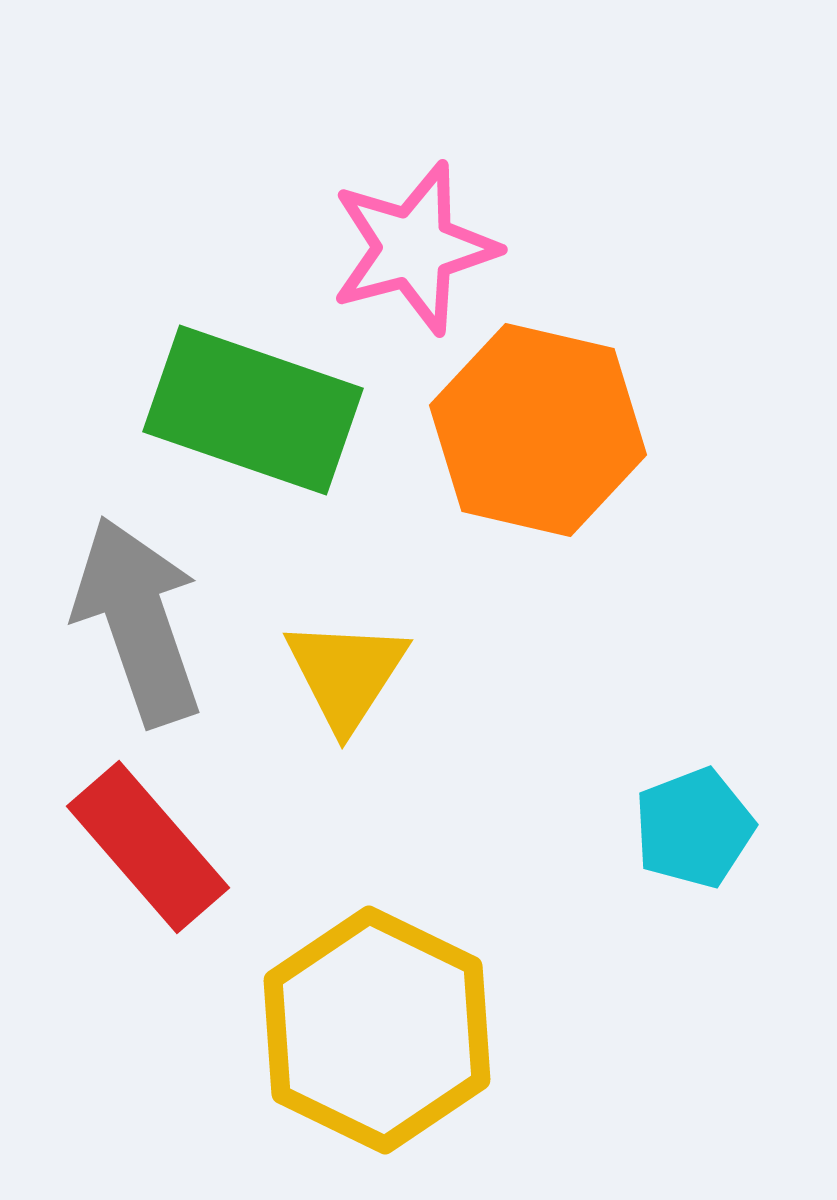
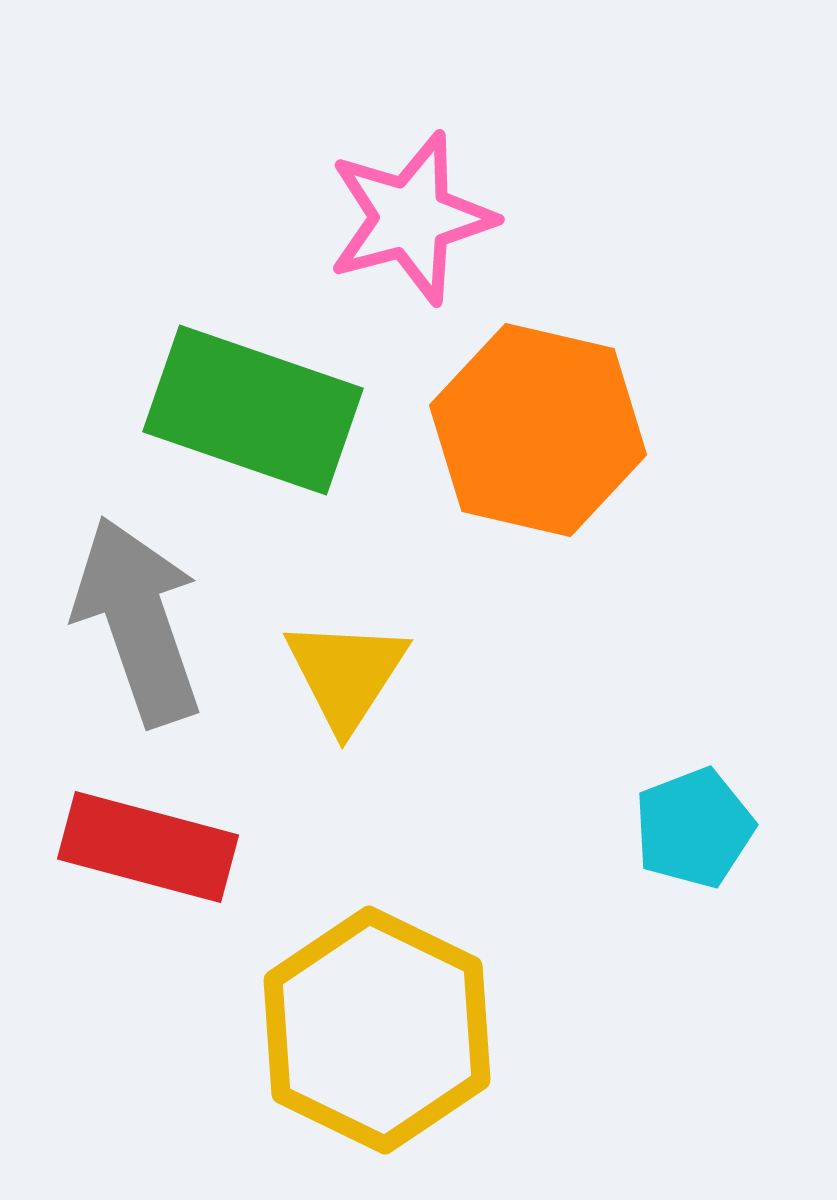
pink star: moved 3 px left, 30 px up
red rectangle: rotated 34 degrees counterclockwise
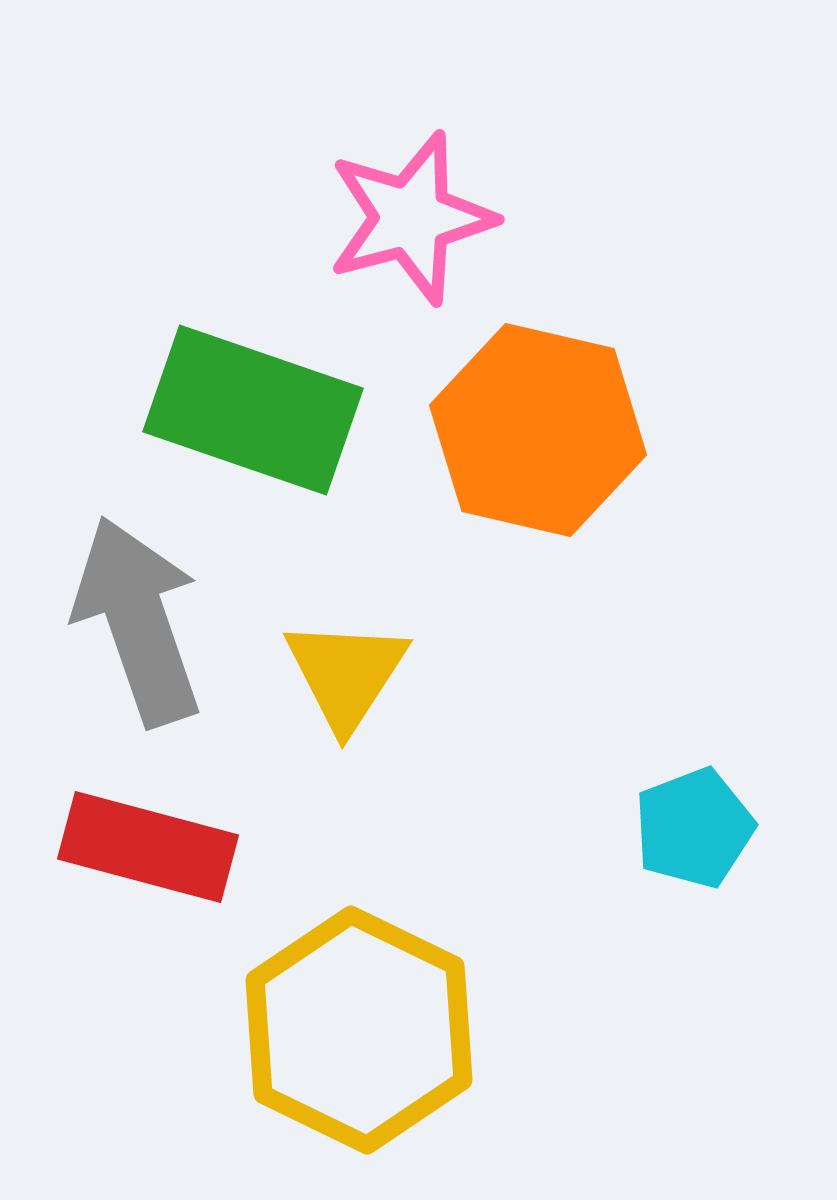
yellow hexagon: moved 18 px left
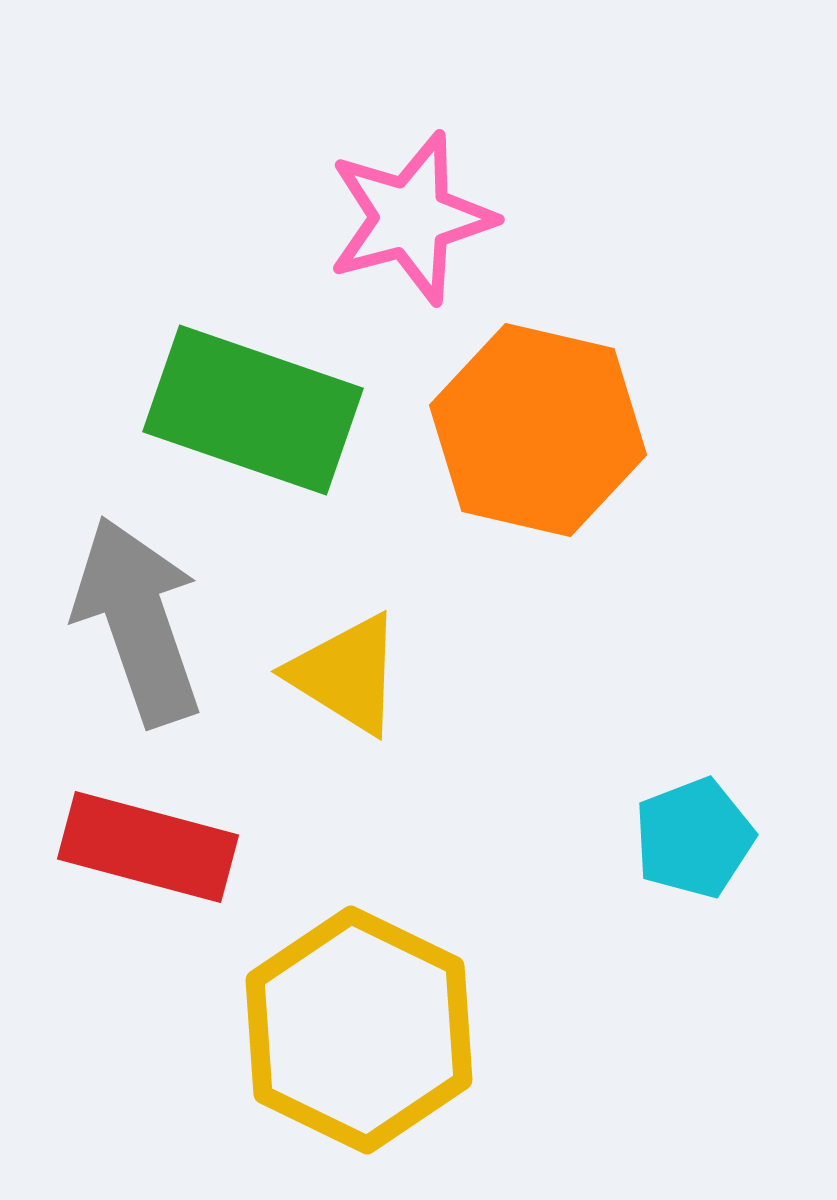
yellow triangle: rotated 31 degrees counterclockwise
cyan pentagon: moved 10 px down
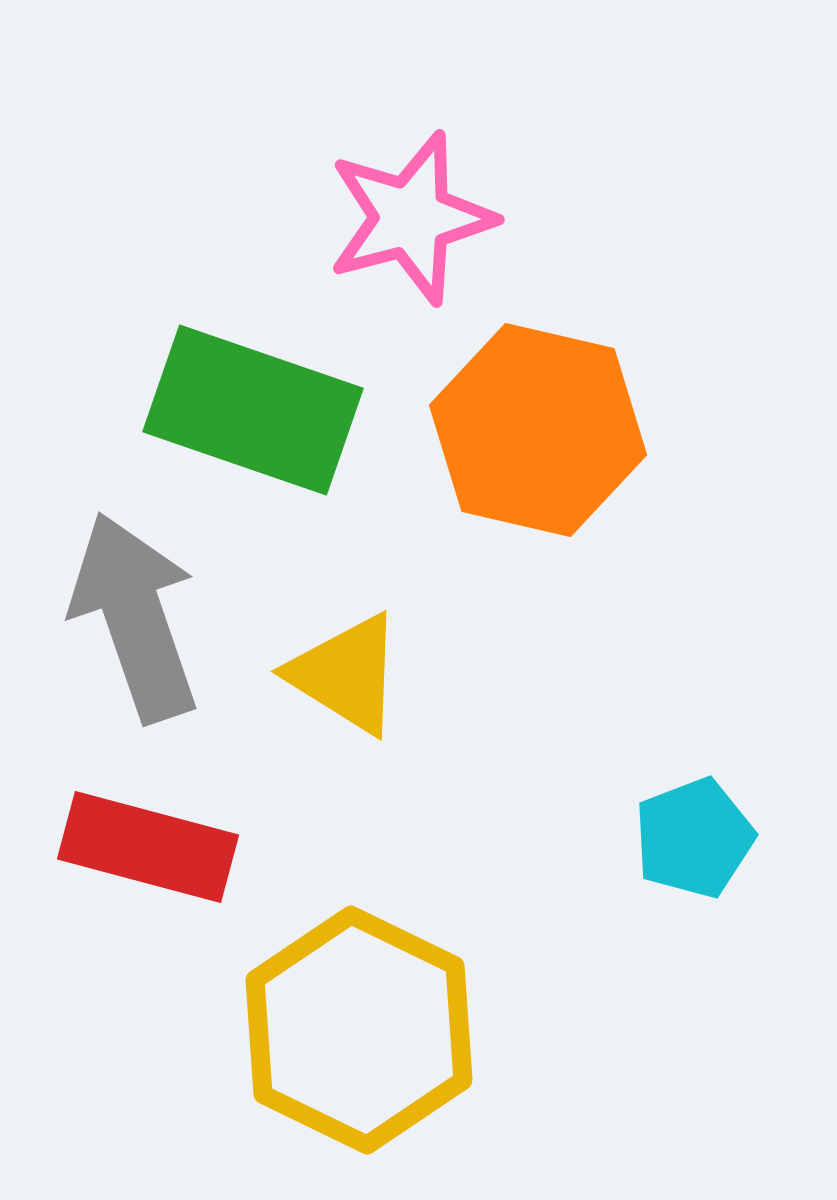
gray arrow: moved 3 px left, 4 px up
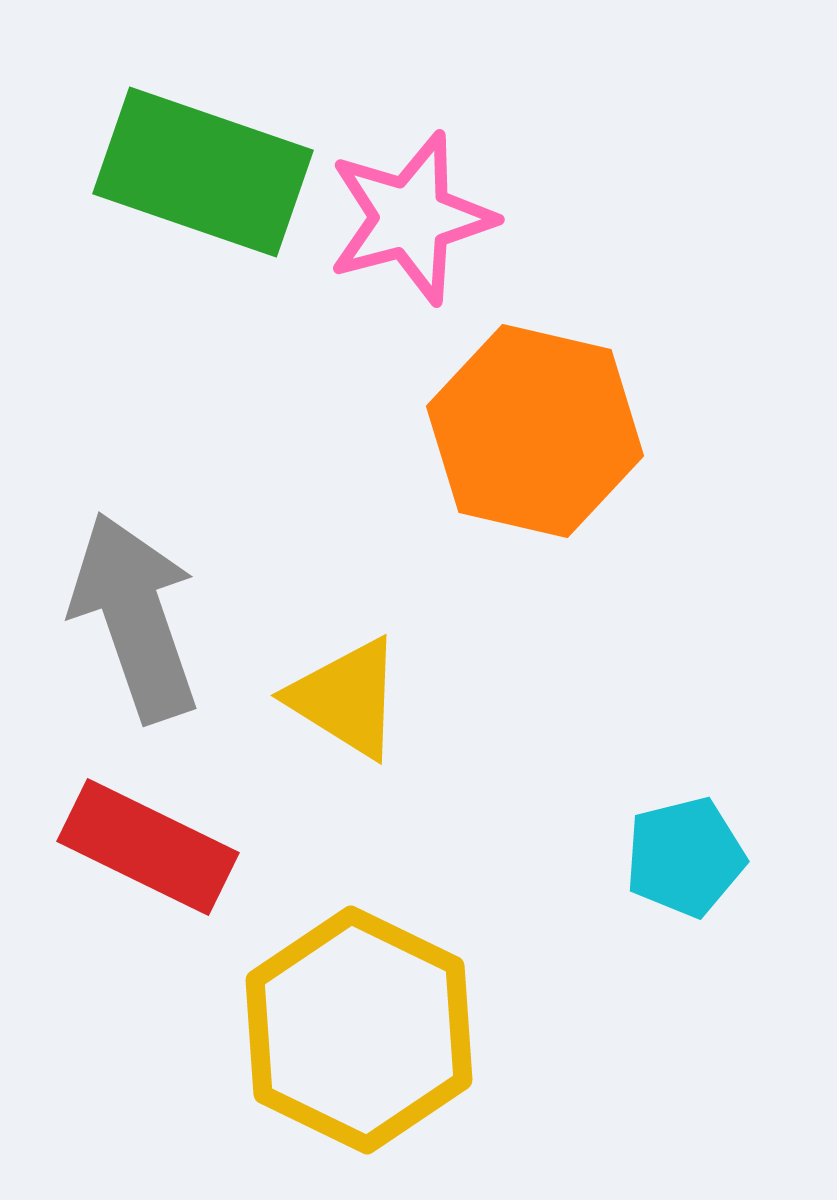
green rectangle: moved 50 px left, 238 px up
orange hexagon: moved 3 px left, 1 px down
yellow triangle: moved 24 px down
cyan pentagon: moved 9 px left, 19 px down; rotated 7 degrees clockwise
red rectangle: rotated 11 degrees clockwise
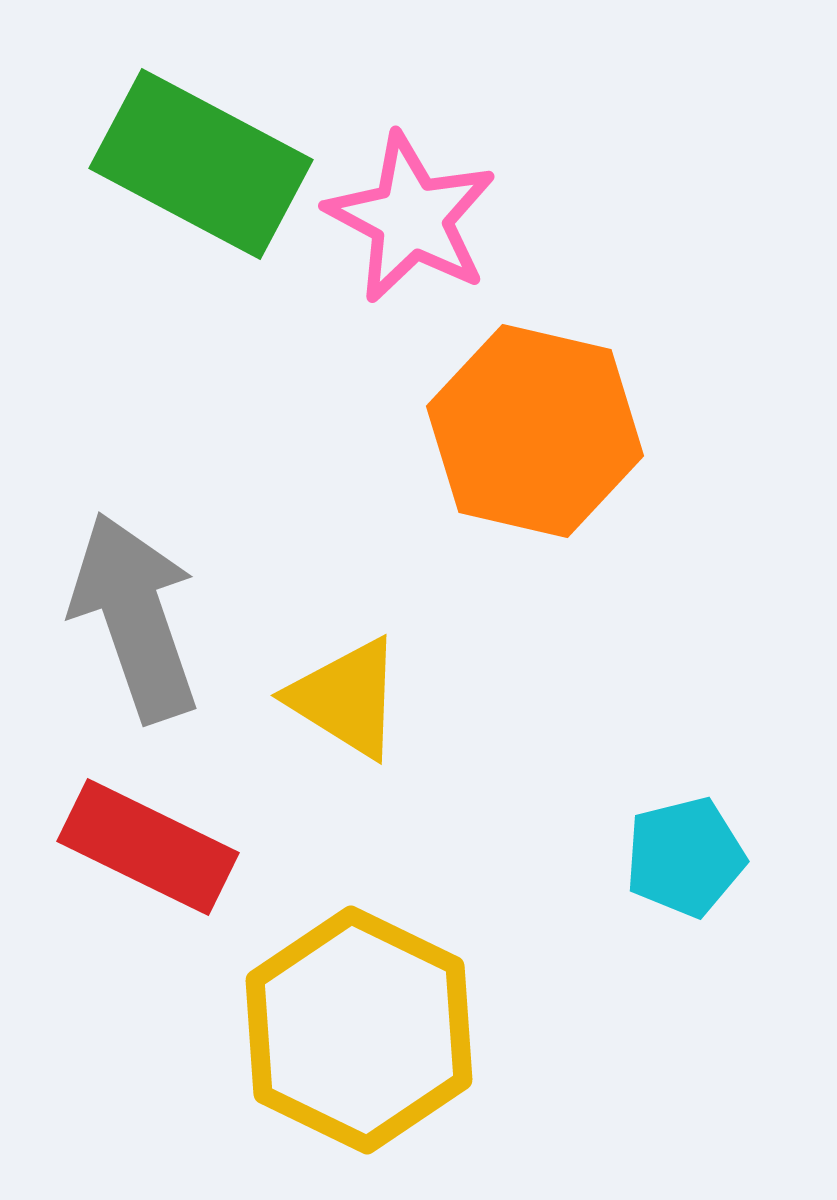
green rectangle: moved 2 px left, 8 px up; rotated 9 degrees clockwise
pink star: rotated 29 degrees counterclockwise
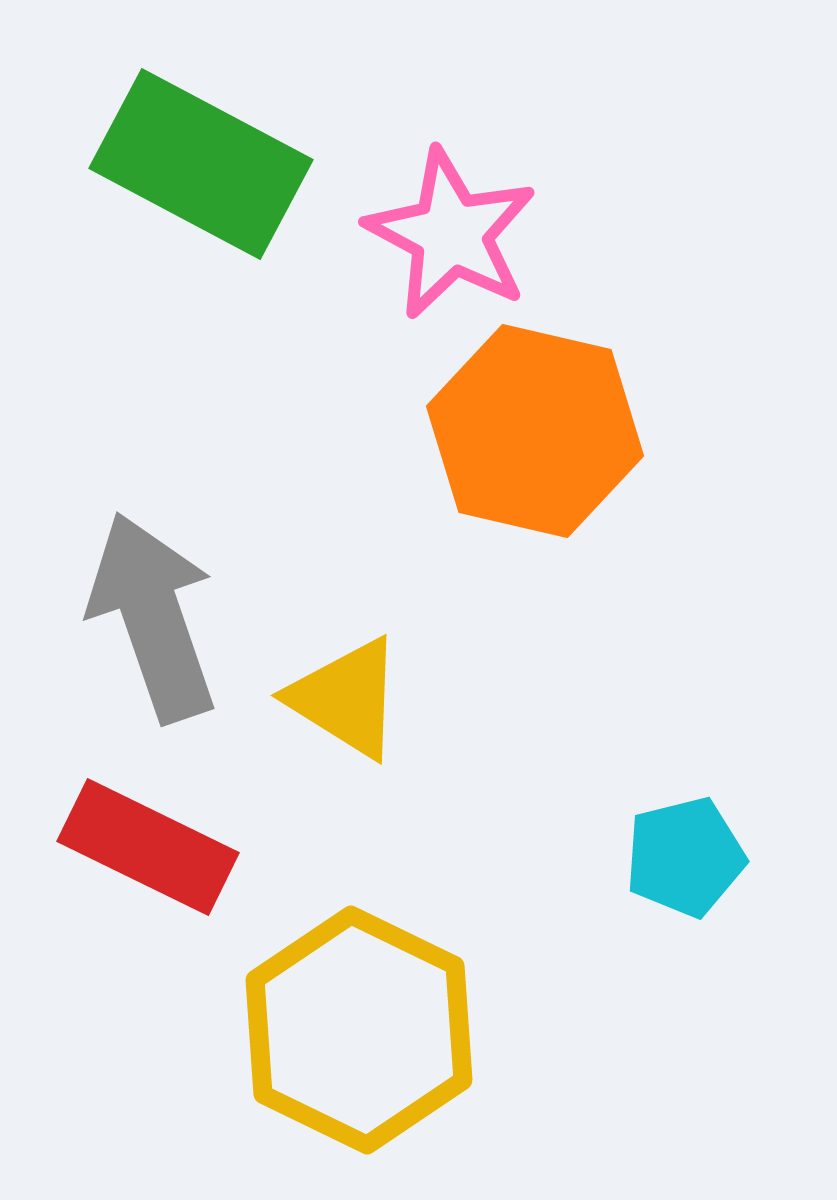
pink star: moved 40 px right, 16 px down
gray arrow: moved 18 px right
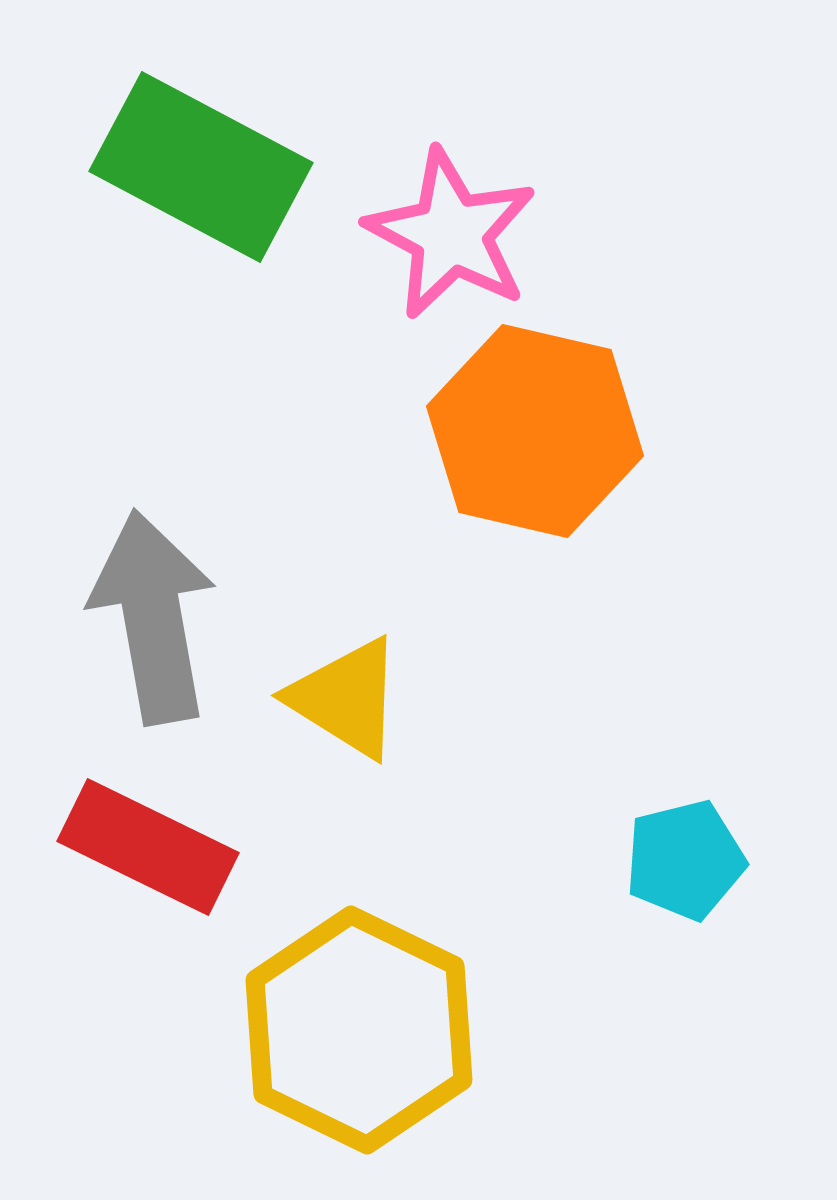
green rectangle: moved 3 px down
gray arrow: rotated 9 degrees clockwise
cyan pentagon: moved 3 px down
